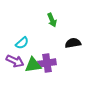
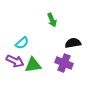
purple cross: moved 17 px right; rotated 30 degrees clockwise
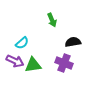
black semicircle: moved 1 px up
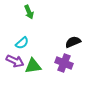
green arrow: moved 23 px left, 8 px up
black semicircle: rotated 14 degrees counterclockwise
green triangle: moved 1 px down
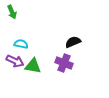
green arrow: moved 17 px left
cyan semicircle: moved 1 px left, 1 px down; rotated 128 degrees counterclockwise
green triangle: rotated 18 degrees clockwise
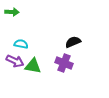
green arrow: rotated 64 degrees counterclockwise
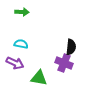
green arrow: moved 10 px right
black semicircle: moved 2 px left, 5 px down; rotated 119 degrees clockwise
purple arrow: moved 2 px down
green triangle: moved 6 px right, 12 px down
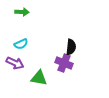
cyan semicircle: rotated 144 degrees clockwise
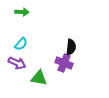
cyan semicircle: rotated 24 degrees counterclockwise
purple arrow: moved 2 px right
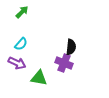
green arrow: rotated 48 degrees counterclockwise
